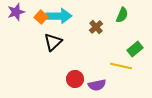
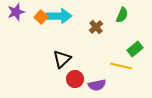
black triangle: moved 9 px right, 17 px down
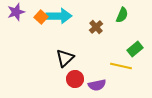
black triangle: moved 3 px right, 1 px up
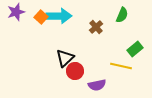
red circle: moved 8 px up
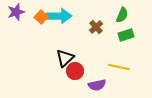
green rectangle: moved 9 px left, 14 px up; rotated 21 degrees clockwise
yellow line: moved 2 px left, 1 px down
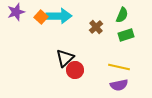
red circle: moved 1 px up
purple semicircle: moved 22 px right
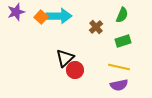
green rectangle: moved 3 px left, 6 px down
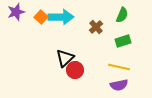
cyan arrow: moved 2 px right, 1 px down
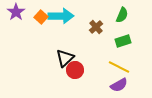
purple star: rotated 18 degrees counterclockwise
cyan arrow: moved 1 px up
yellow line: rotated 15 degrees clockwise
purple semicircle: rotated 18 degrees counterclockwise
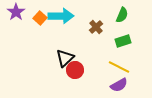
orange square: moved 1 px left, 1 px down
